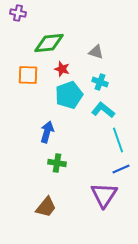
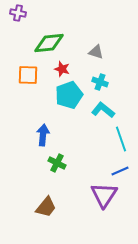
blue arrow: moved 4 px left, 3 px down; rotated 10 degrees counterclockwise
cyan line: moved 3 px right, 1 px up
green cross: rotated 18 degrees clockwise
blue line: moved 1 px left, 2 px down
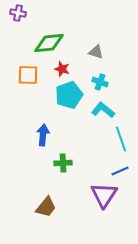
green cross: moved 6 px right; rotated 30 degrees counterclockwise
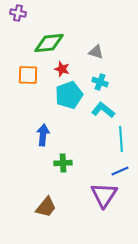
cyan line: rotated 15 degrees clockwise
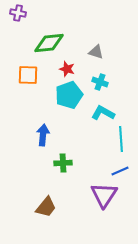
red star: moved 5 px right
cyan L-shape: moved 3 px down; rotated 10 degrees counterclockwise
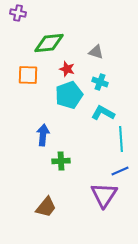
green cross: moved 2 px left, 2 px up
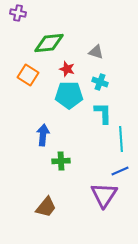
orange square: rotated 30 degrees clockwise
cyan pentagon: rotated 20 degrees clockwise
cyan L-shape: rotated 60 degrees clockwise
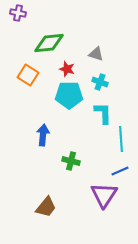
gray triangle: moved 2 px down
green cross: moved 10 px right; rotated 18 degrees clockwise
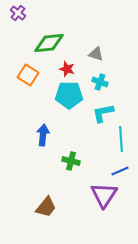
purple cross: rotated 28 degrees clockwise
cyan L-shape: rotated 100 degrees counterclockwise
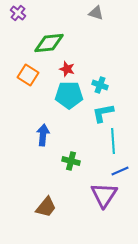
gray triangle: moved 41 px up
cyan cross: moved 3 px down
cyan line: moved 8 px left, 2 px down
